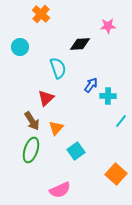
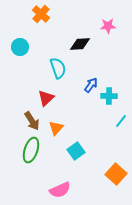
cyan cross: moved 1 px right
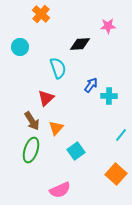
cyan line: moved 14 px down
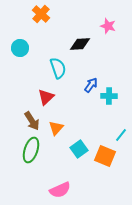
pink star: rotated 21 degrees clockwise
cyan circle: moved 1 px down
red triangle: moved 1 px up
cyan square: moved 3 px right, 2 px up
orange square: moved 11 px left, 18 px up; rotated 20 degrees counterclockwise
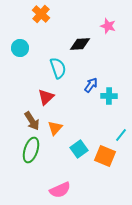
orange triangle: moved 1 px left
